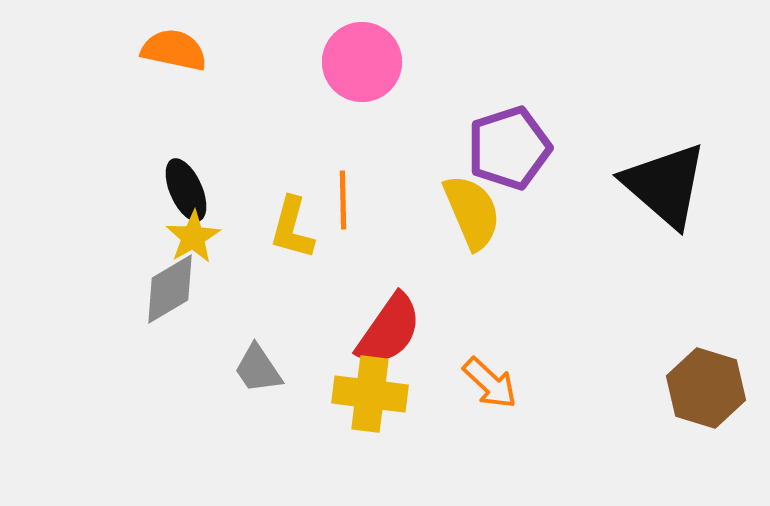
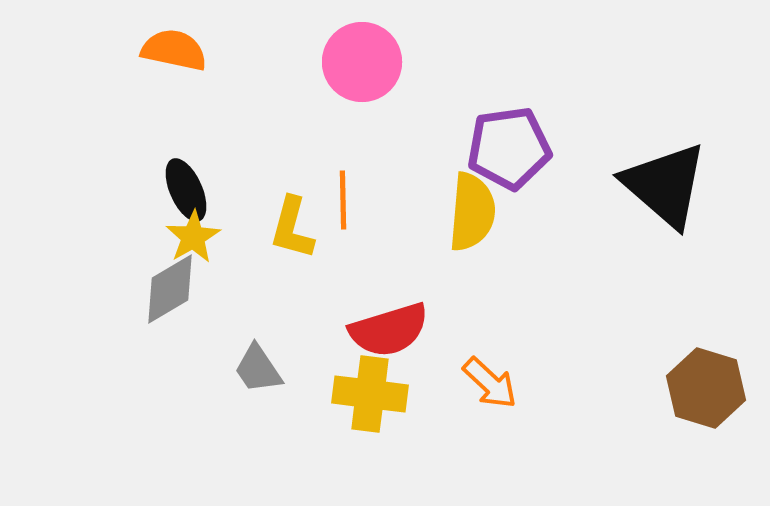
purple pentagon: rotated 10 degrees clockwise
yellow semicircle: rotated 28 degrees clockwise
red semicircle: rotated 38 degrees clockwise
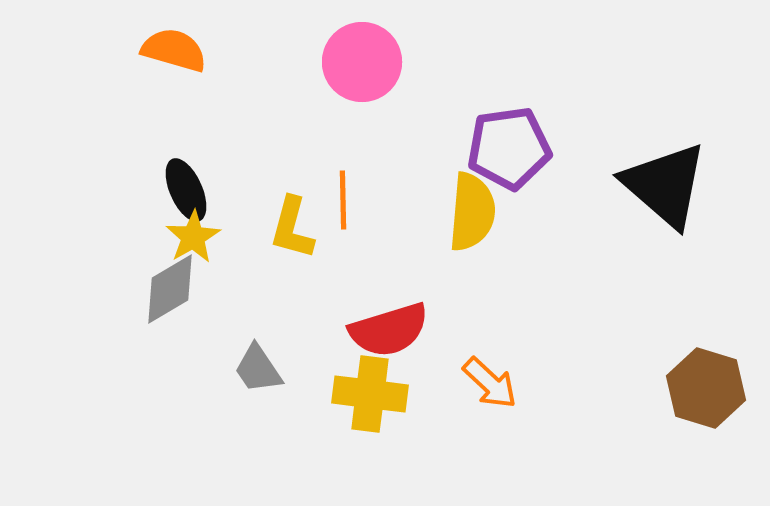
orange semicircle: rotated 4 degrees clockwise
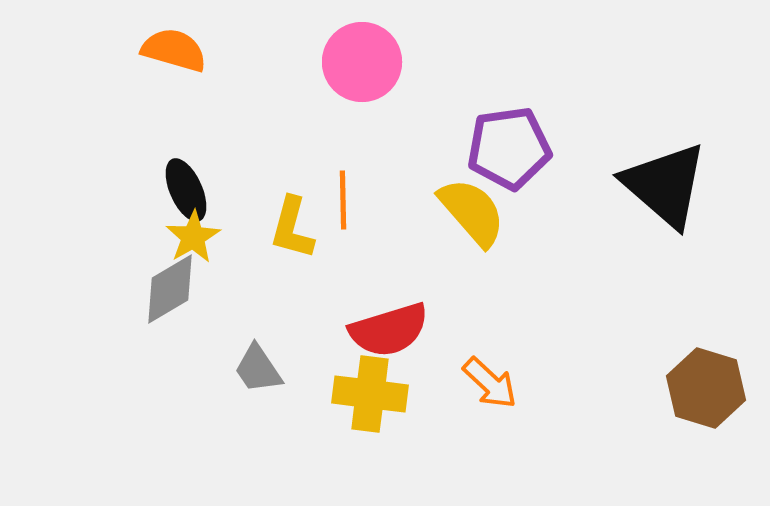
yellow semicircle: rotated 46 degrees counterclockwise
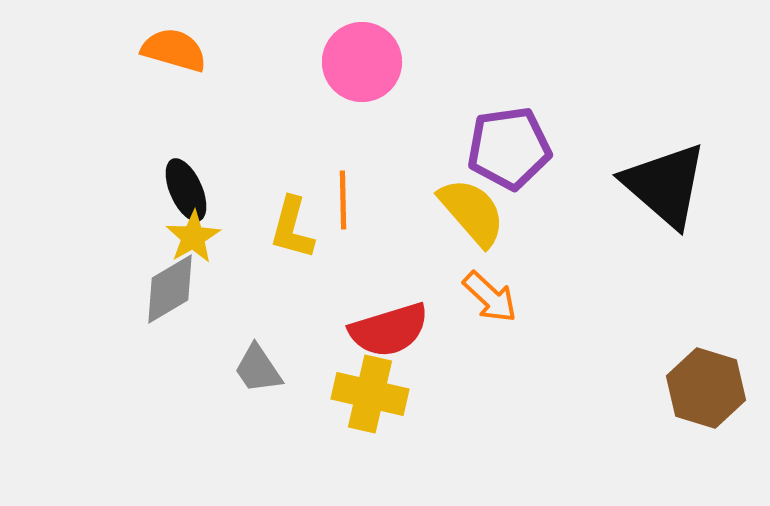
orange arrow: moved 86 px up
yellow cross: rotated 6 degrees clockwise
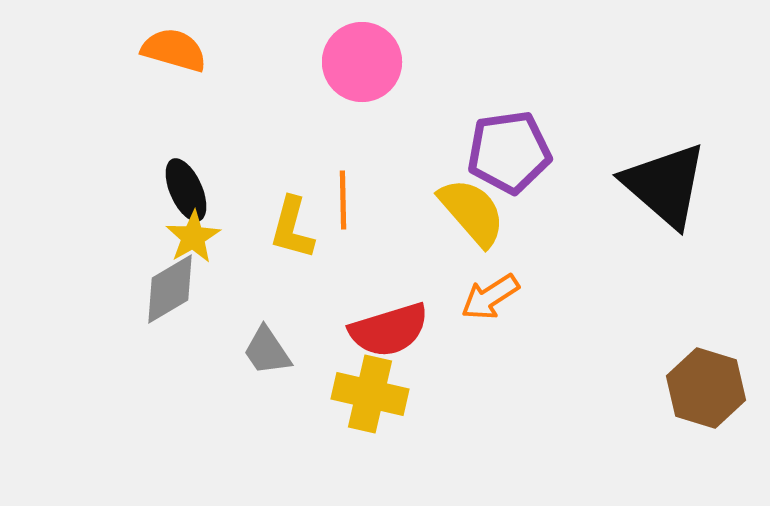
purple pentagon: moved 4 px down
orange arrow: rotated 104 degrees clockwise
gray trapezoid: moved 9 px right, 18 px up
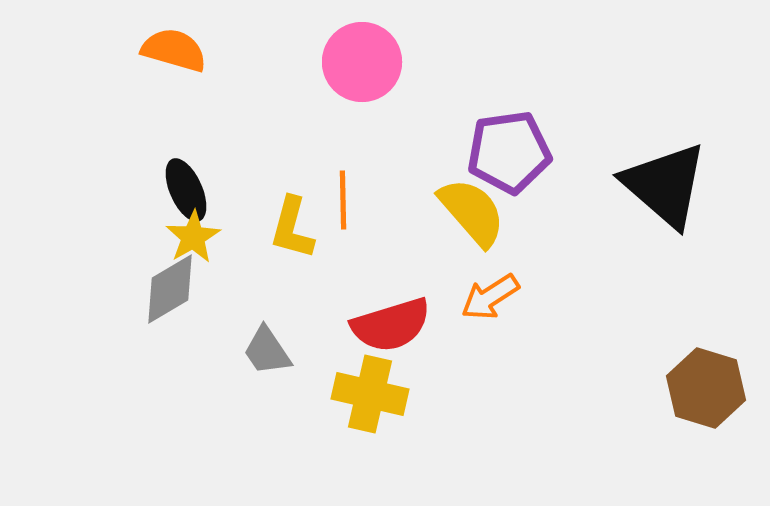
red semicircle: moved 2 px right, 5 px up
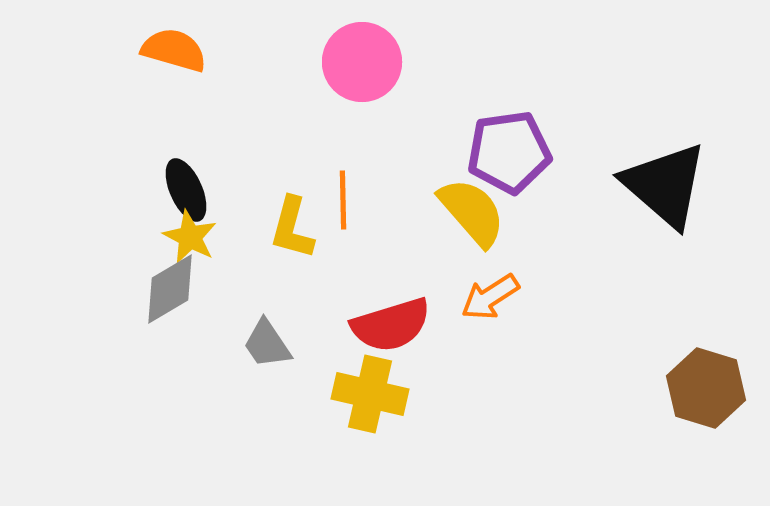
yellow star: moved 3 px left; rotated 14 degrees counterclockwise
gray trapezoid: moved 7 px up
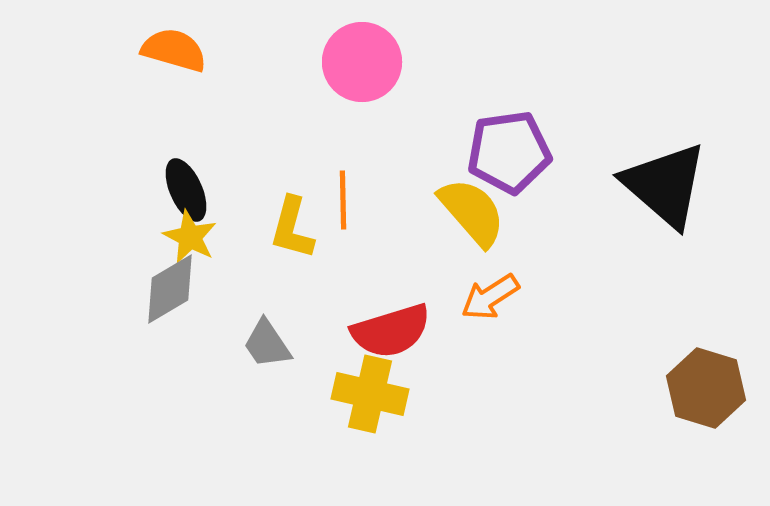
red semicircle: moved 6 px down
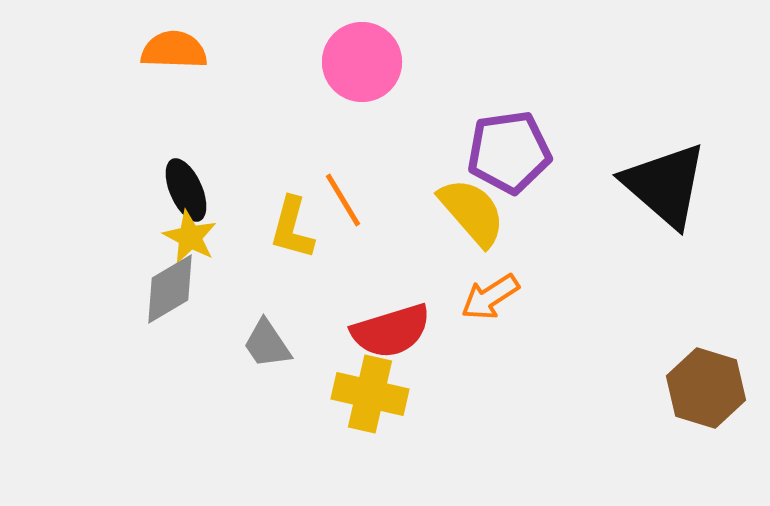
orange semicircle: rotated 14 degrees counterclockwise
orange line: rotated 30 degrees counterclockwise
